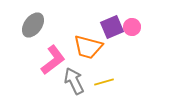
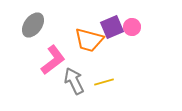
orange trapezoid: moved 1 px right, 7 px up
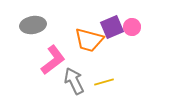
gray ellipse: rotated 45 degrees clockwise
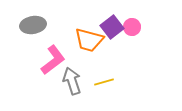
purple square: rotated 15 degrees counterclockwise
gray arrow: moved 2 px left; rotated 8 degrees clockwise
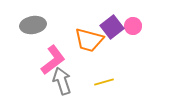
pink circle: moved 1 px right, 1 px up
gray arrow: moved 10 px left
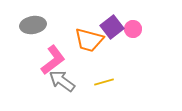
pink circle: moved 3 px down
gray arrow: rotated 36 degrees counterclockwise
